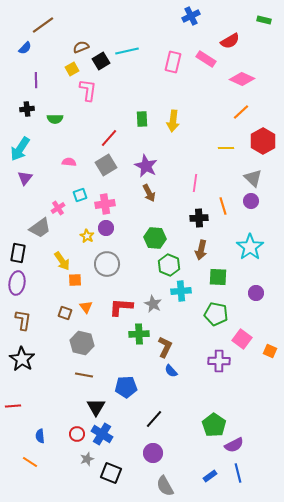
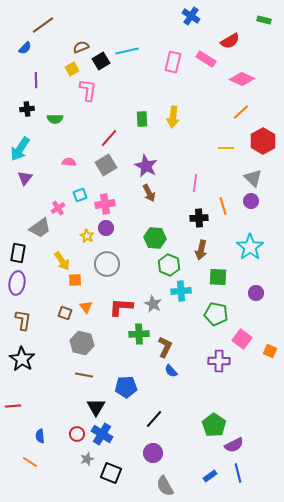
blue cross at (191, 16): rotated 30 degrees counterclockwise
yellow arrow at (173, 121): moved 4 px up
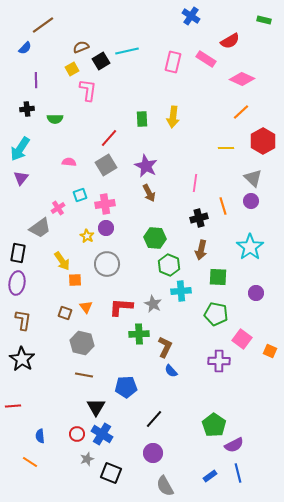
purple triangle at (25, 178): moved 4 px left
black cross at (199, 218): rotated 12 degrees counterclockwise
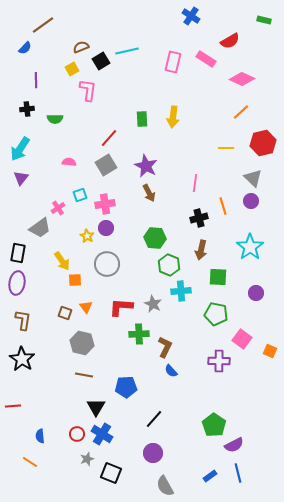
red hexagon at (263, 141): moved 2 px down; rotated 15 degrees clockwise
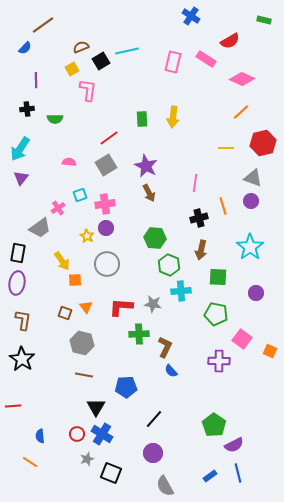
red line at (109, 138): rotated 12 degrees clockwise
gray triangle at (253, 178): rotated 24 degrees counterclockwise
gray star at (153, 304): rotated 18 degrees counterclockwise
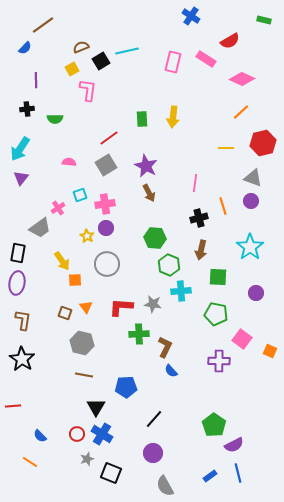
blue semicircle at (40, 436): rotated 40 degrees counterclockwise
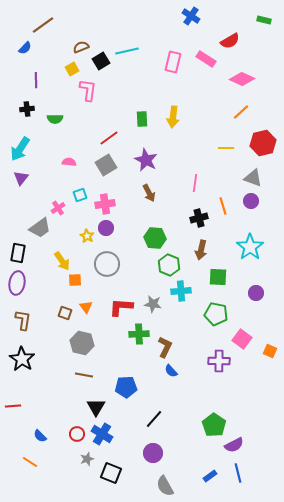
purple star at (146, 166): moved 6 px up
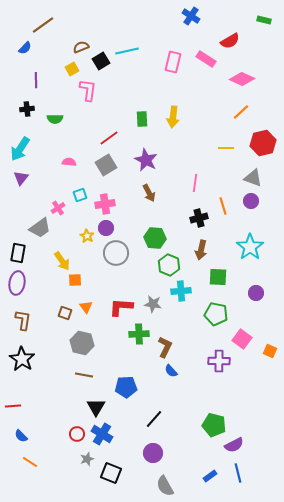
gray circle at (107, 264): moved 9 px right, 11 px up
green pentagon at (214, 425): rotated 20 degrees counterclockwise
blue semicircle at (40, 436): moved 19 px left
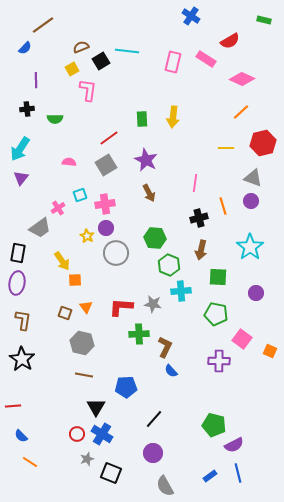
cyan line at (127, 51): rotated 20 degrees clockwise
